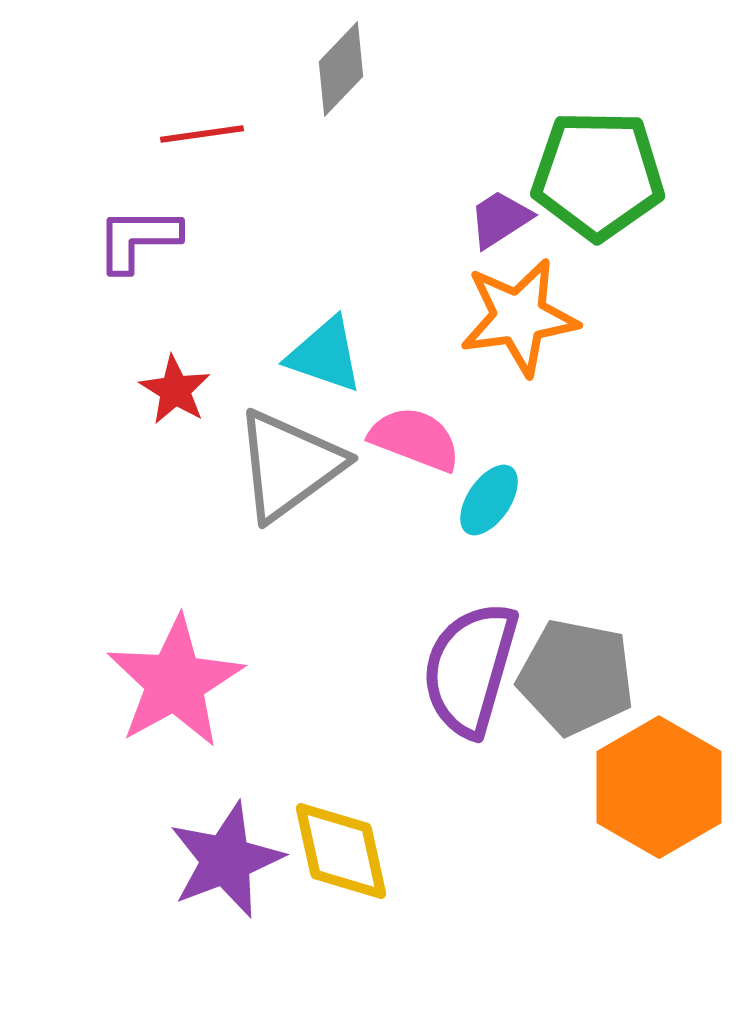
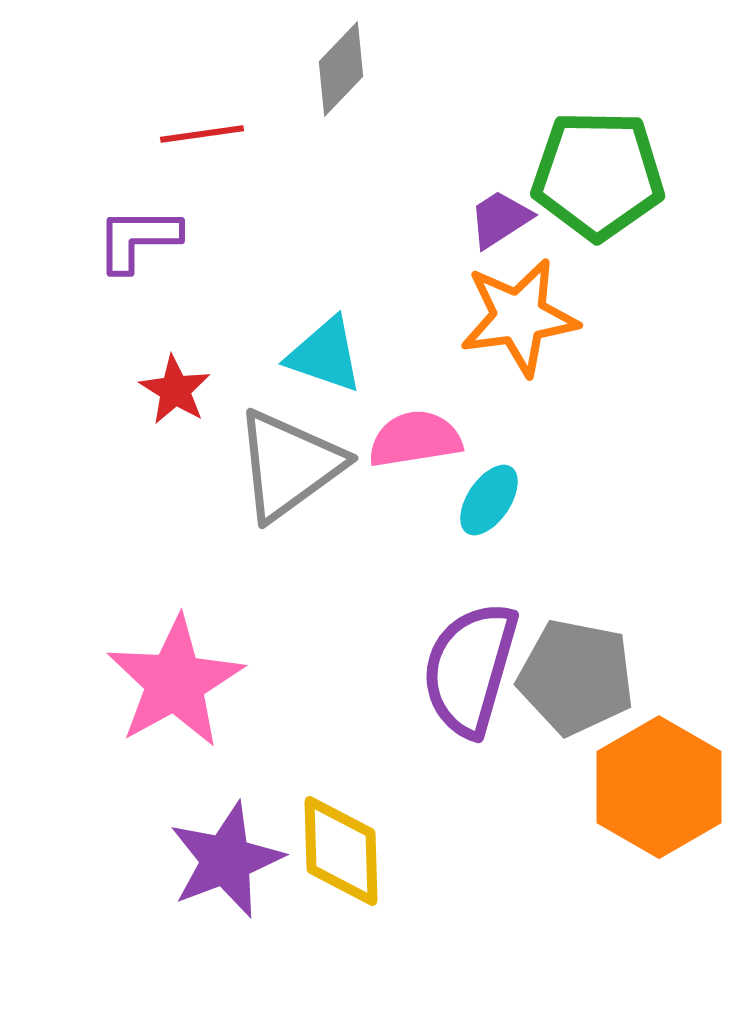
pink semicircle: rotated 30 degrees counterclockwise
yellow diamond: rotated 11 degrees clockwise
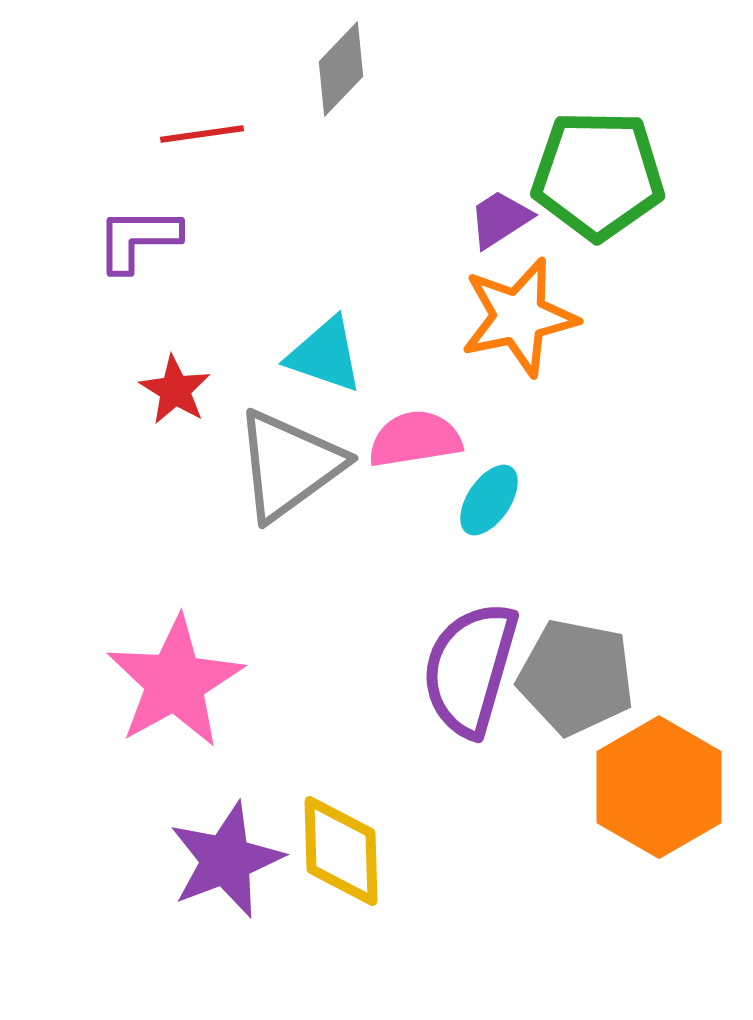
orange star: rotated 4 degrees counterclockwise
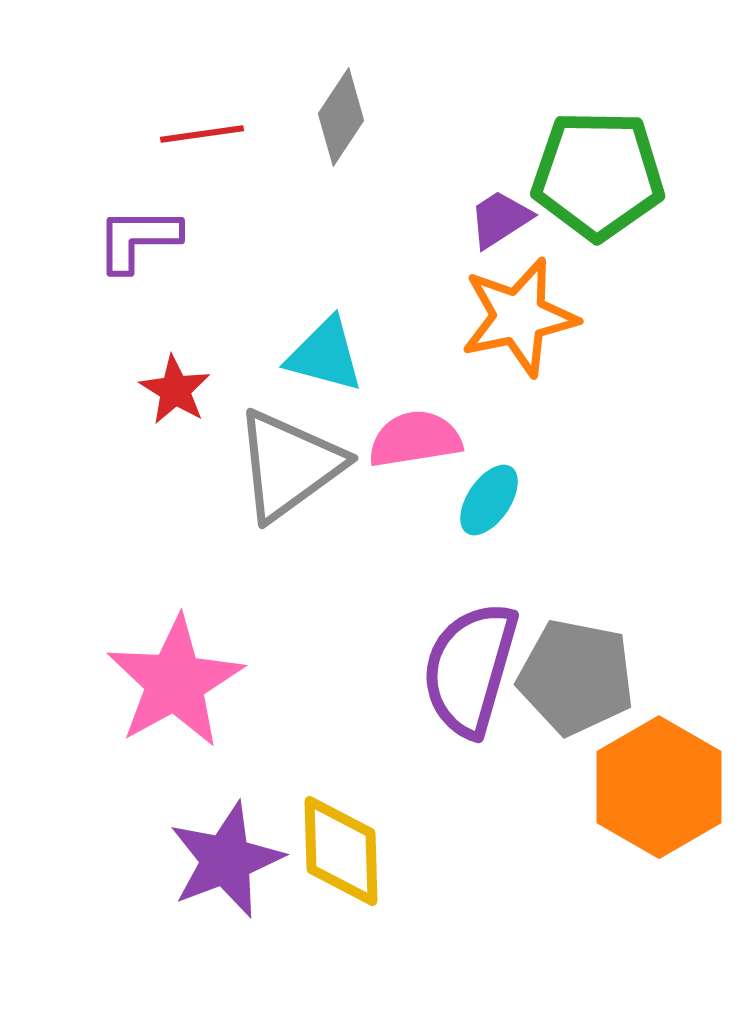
gray diamond: moved 48 px down; rotated 10 degrees counterclockwise
cyan triangle: rotated 4 degrees counterclockwise
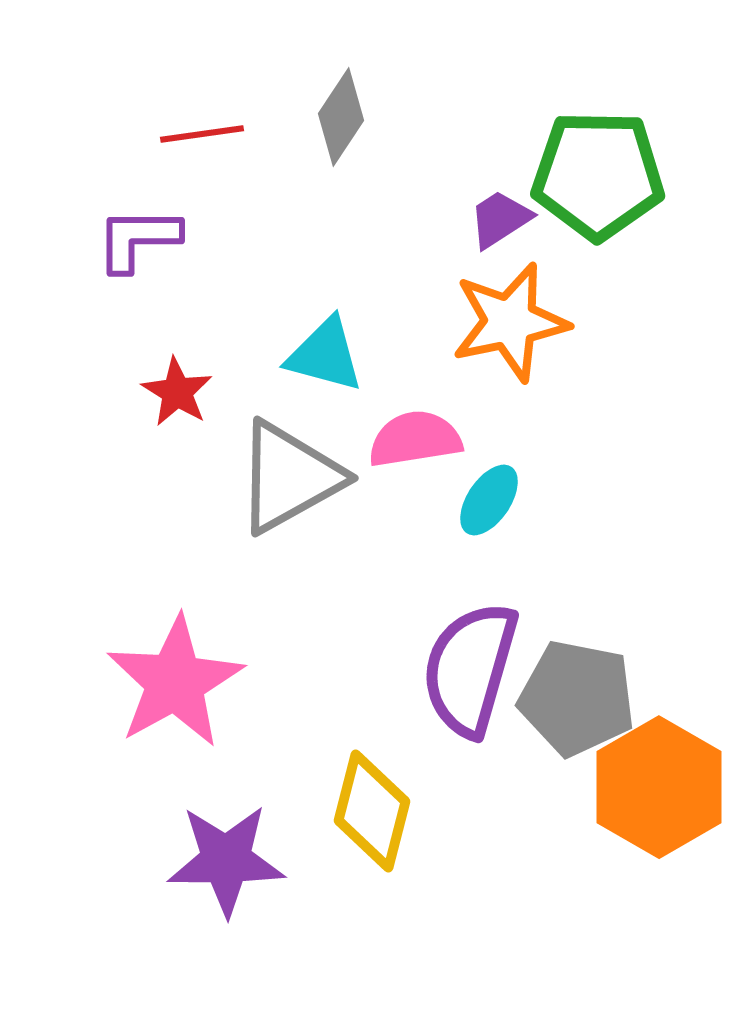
orange star: moved 9 px left, 5 px down
red star: moved 2 px right, 2 px down
gray triangle: moved 12 px down; rotated 7 degrees clockwise
gray pentagon: moved 1 px right, 21 px down
yellow diamond: moved 31 px right, 40 px up; rotated 16 degrees clockwise
purple star: rotated 21 degrees clockwise
